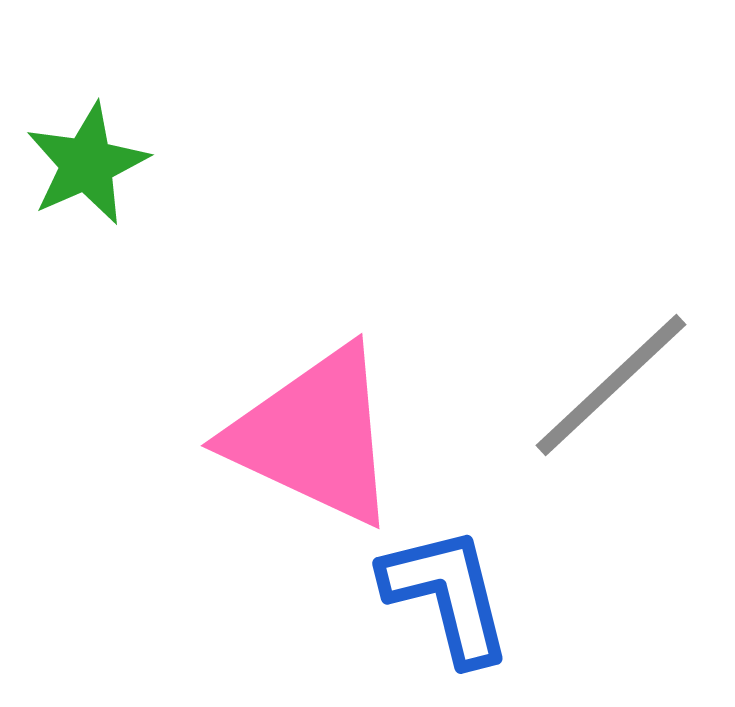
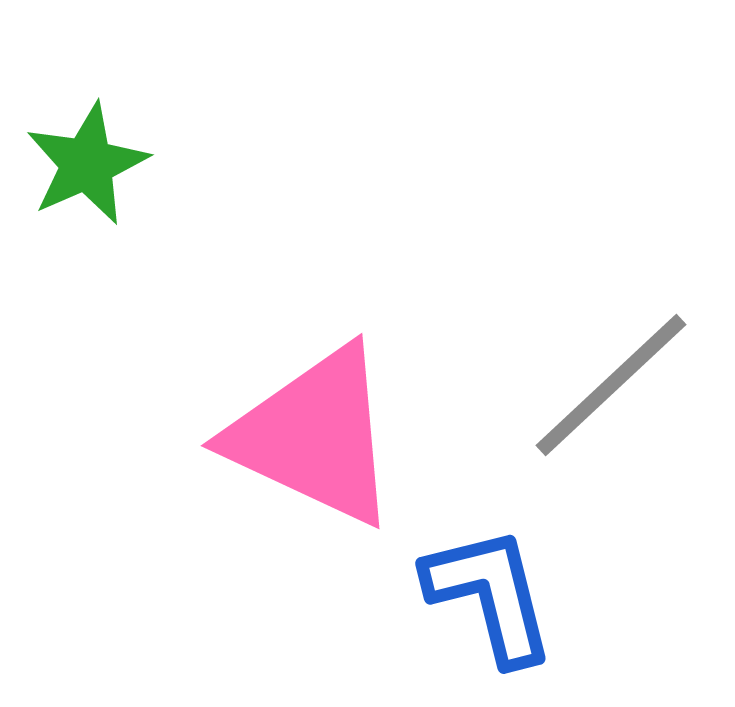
blue L-shape: moved 43 px right
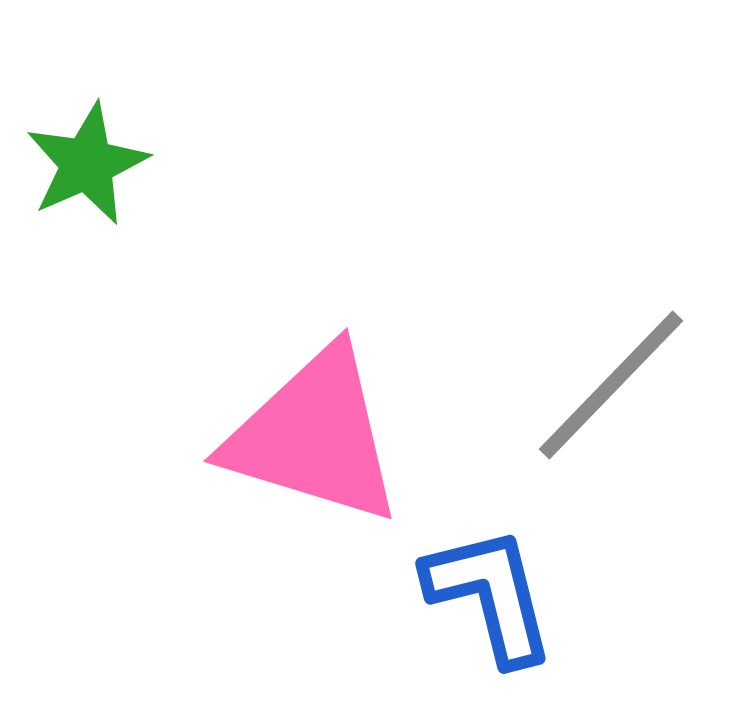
gray line: rotated 3 degrees counterclockwise
pink triangle: rotated 8 degrees counterclockwise
